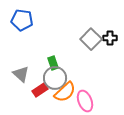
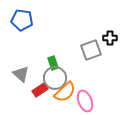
gray square: moved 11 px down; rotated 25 degrees clockwise
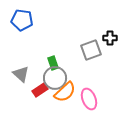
pink ellipse: moved 4 px right, 2 px up
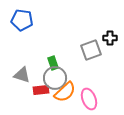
gray triangle: moved 1 px right, 1 px down; rotated 24 degrees counterclockwise
red rectangle: moved 1 px right; rotated 28 degrees clockwise
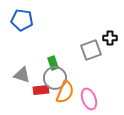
orange semicircle: rotated 25 degrees counterclockwise
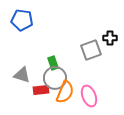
pink ellipse: moved 3 px up
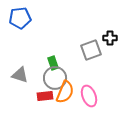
blue pentagon: moved 2 px left, 2 px up; rotated 15 degrees counterclockwise
gray triangle: moved 2 px left
red rectangle: moved 4 px right, 6 px down
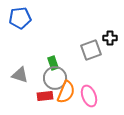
orange semicircle: moved 1 px right
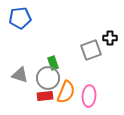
gray circle: moved 7 px left
pink ellipse: rotated 25 degrees clockwise
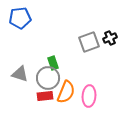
black cross: rotated 24 degrees counterclockwise
gray square: moved 2 px left, 8 px up
gray triangle: moved 1 px up
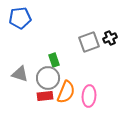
green rectangle: moved 1 px right, 3 px up
